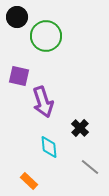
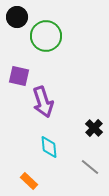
black cross: moved 14 px right
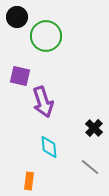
purple square: moved 1 px right
orange rectangle: rotated 54 degrees clockwise
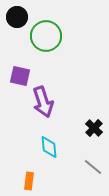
gray line: moved 3 px right
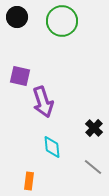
green circle: moved 16 px right, 15 px up
cyan diamond: moved 3 px right
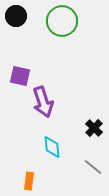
black circle: moved 1 px left, 1 px up
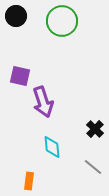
black cross: moved 1 px right, 1 px down
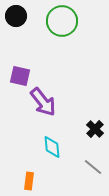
purple arrow: rotated 20 degrees counterclockwise
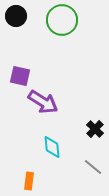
green circle: moved 1 px up
purple arrow: rotated 20 degrees counterclockwise
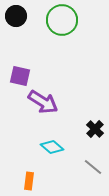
cyan diamond: rotated 45 degrees counterclockwise
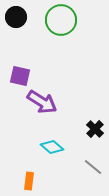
black circle: moved 1 px down
green circle: moved 1 px left
purple arrow: moved 1 px left
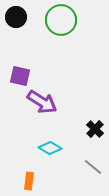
cyan diamond: moved 2 px left, 1 px down; rotated 10 degrees counterclockwise
